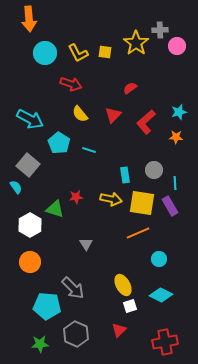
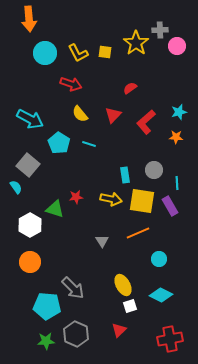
cyan line at (89, 150): moved 6 px up
cyan line at (175, 183): moved 2 px right
yellow square at (142, 203): moved 2 px up
gray triangle at (86, 244): moved 16 px right, 3 px up
red cross at (165, 342): moved 5 px right, 3 px up
green star at (40, 344): moved 6 px right, 3 px up
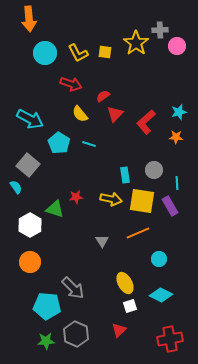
red semicircle at (130, 88): moved 27 px left, 8 px down
red triangle at (113, 115): moved 2 px right, 1 px up
yellow ellipse at (123, 285): moved 2 px right, 2 px up
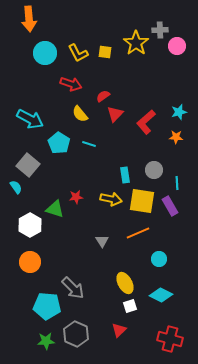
red cross at (170, 339): rotated 25 degrees clockwise
